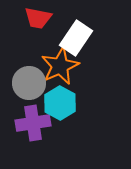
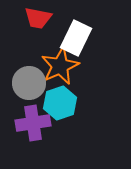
white rectangle: rotated 8 degrees counterclockwise
cyan hexagon: rotated 12 degrees clockwise
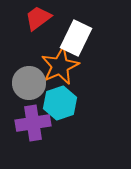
red trapezoid: rotated 132 degrees clockwise
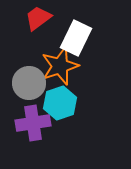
orange star: rotated 6 degrees clockwise
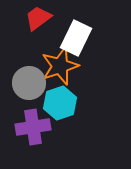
purple cross: moved 4 px down
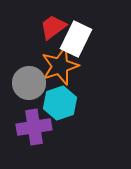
red trapezoid: moved 15 px right, 9 px down
white rectangle: moved 1 px down
purple cross: moved 1 px right
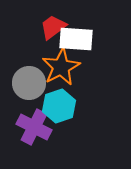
white rectangle: rotated 68 degrees clockwise
orange star: moved 1 px right, 1 px down; rotated 9 degrees counterclockwise
cyan hexagon: moved 1 px left, 3 px down
purple cross: rotated 36 degrees clockwise
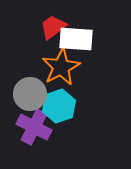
gray circle: moved 1 px right, 11 px down
